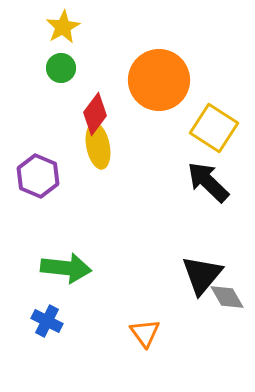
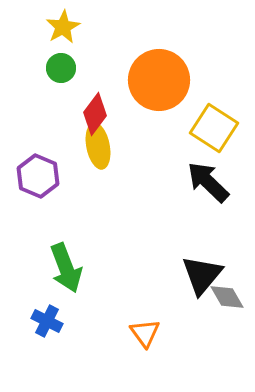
green arrow: rotated 63 degrees clockwise
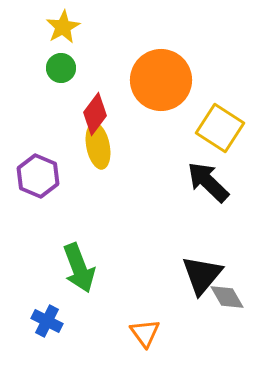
orange circle: moved 2 px right
yellow square: moved 6 px right
green arrow: moved 13 px right
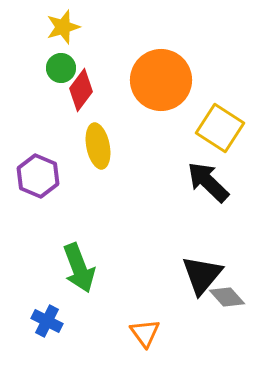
yellow star: rotated 12 degrees clockwise
red diamond: moved 14 px left, 24 px up
gray diamond: rotated 12 degrees counterclockwise
